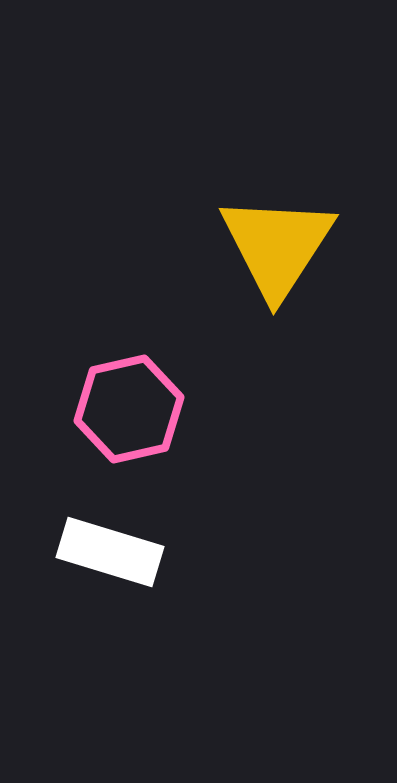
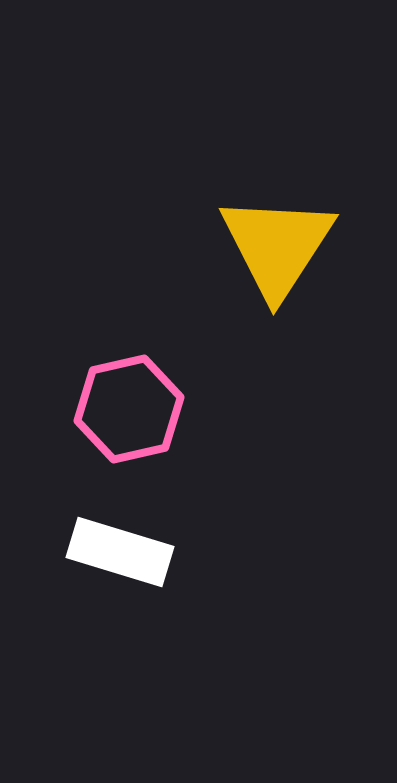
white rectangle: moved 10 px right
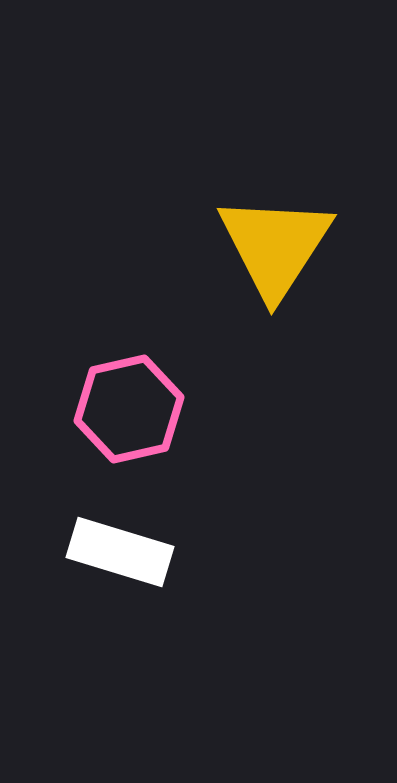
yellow triangle: moved 2 px left
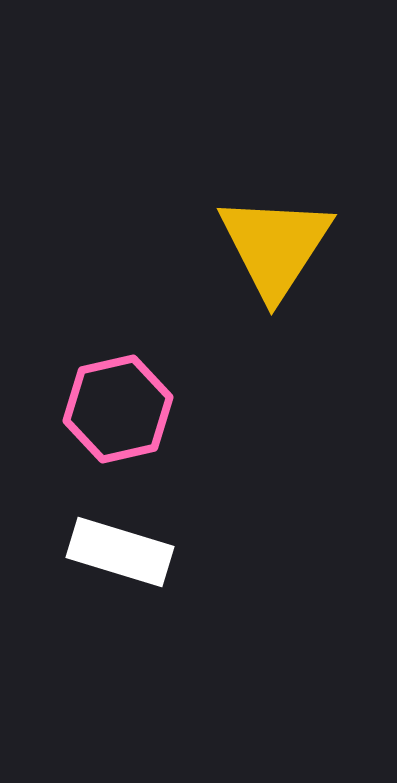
pink hexagon: moved 11 px left
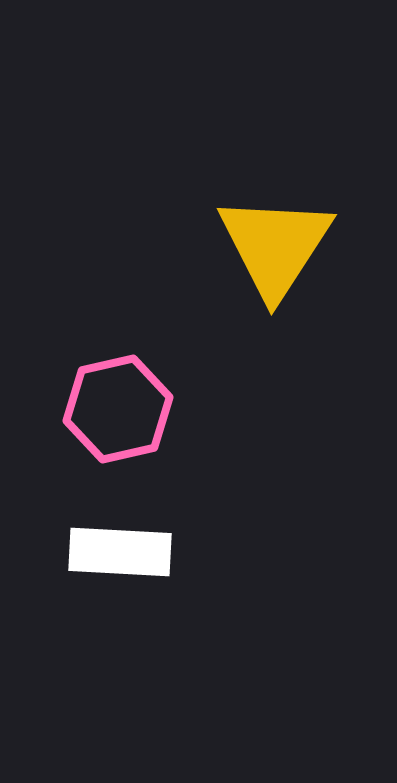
white rectangle: rotated 14 degrees counterclockwise
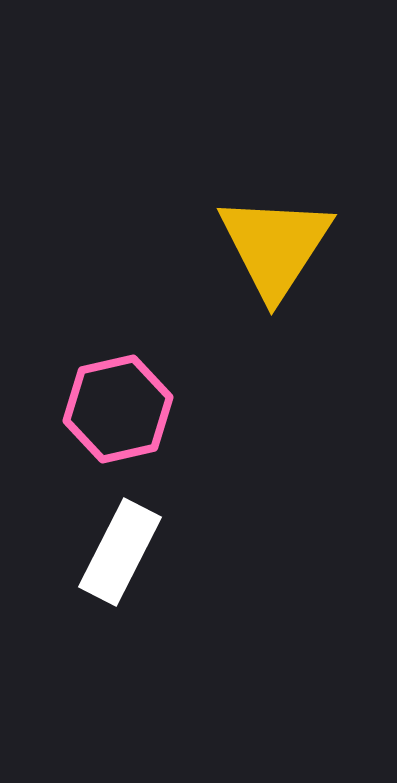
white rectangle: rotated 66 degrees counterclockwise
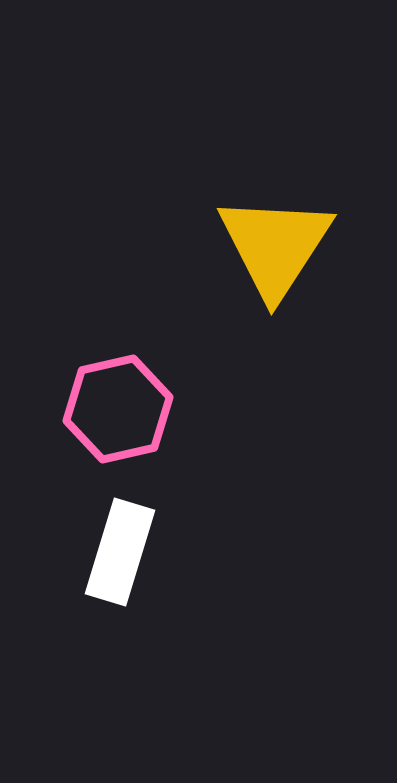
white rectangle: rotated 10 degrees counterclockwise
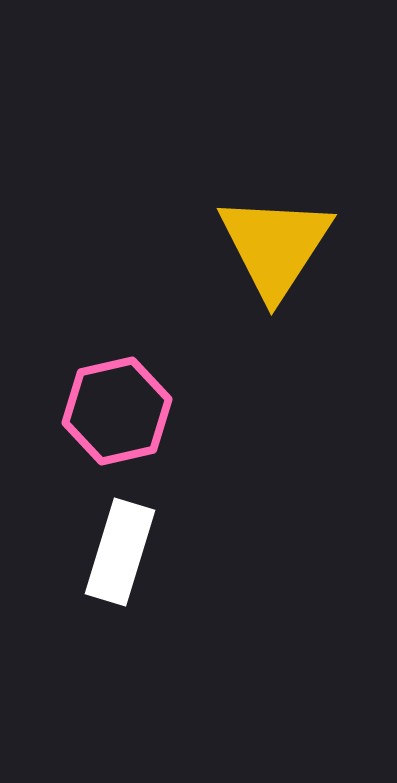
pink hexagon: moved 1 px left, 2 px down
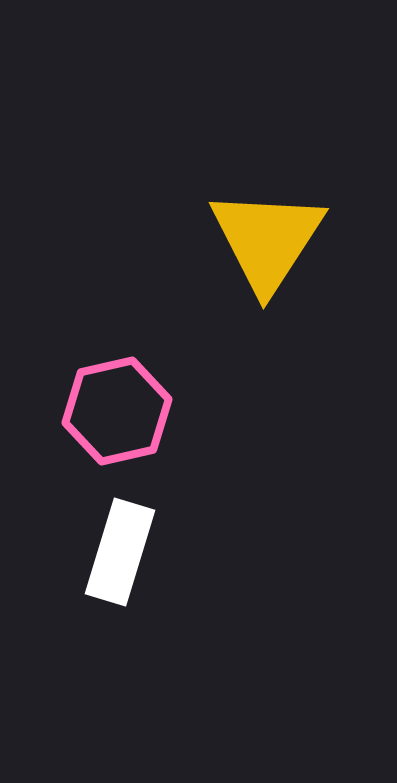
yellow triangle: moved 8 px left, 6 px up
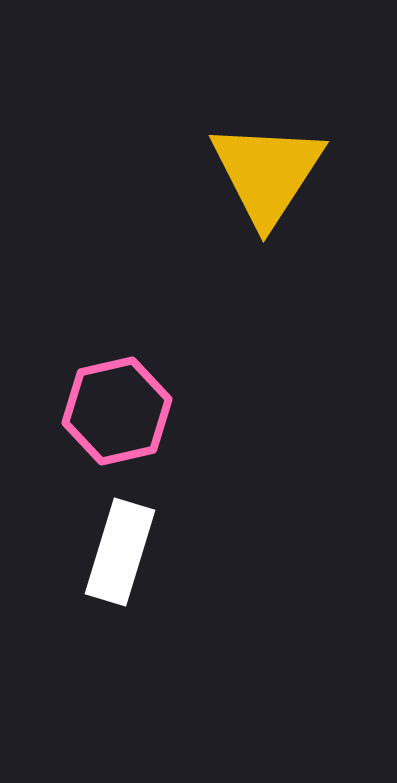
yellow triangle: moved 67 px up
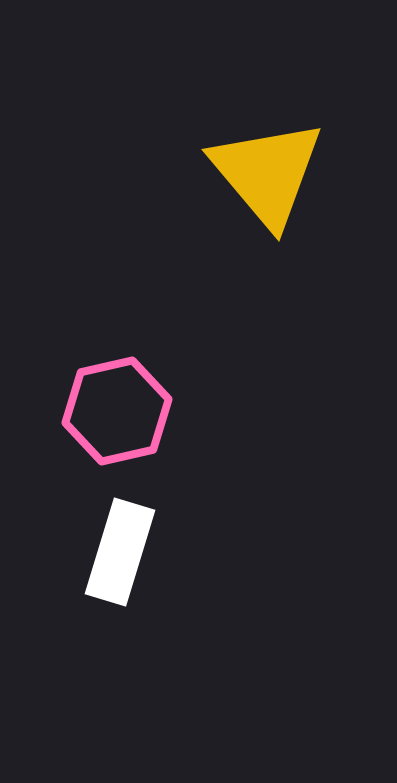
yellow triangle: rotated 13 degrees counterclockwise
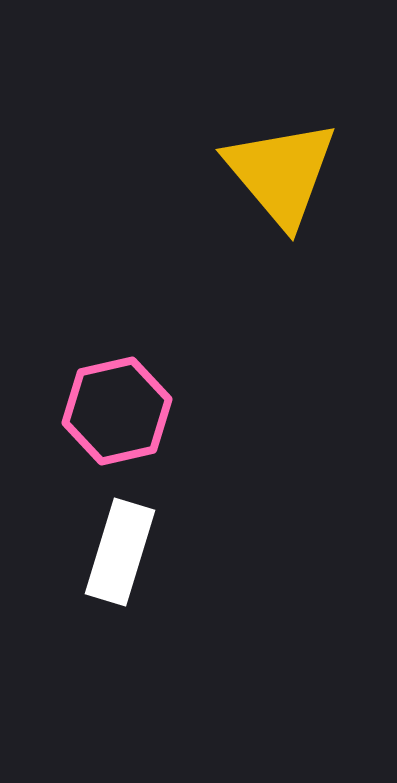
yellow triangle: moved 14 px right
